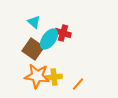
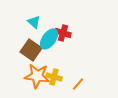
brown square: moved 2 px left, 1 px down
yellow cross: rotated 21 degrees clockwise
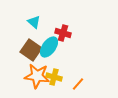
cyan ellipse: moved 8 px down
